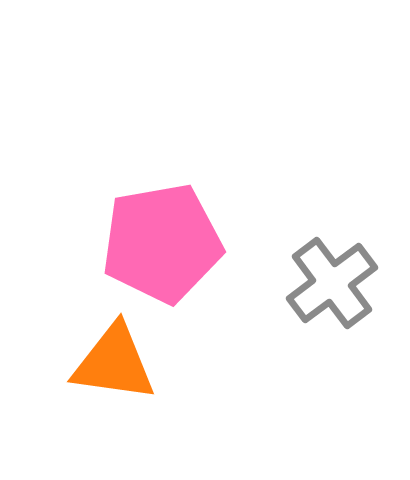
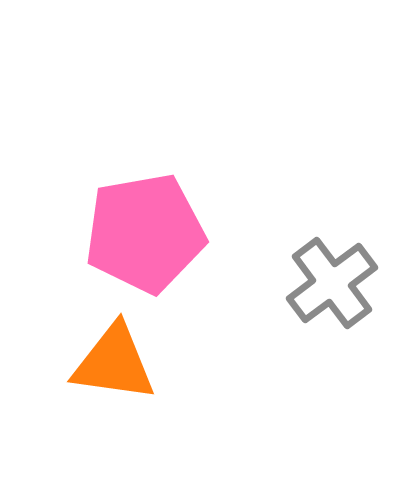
pink pentagon: moved 17 px left, 10 px up
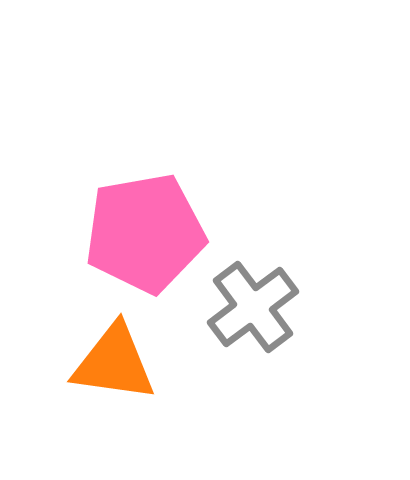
gray cross: moved 79 px left, 24 px down
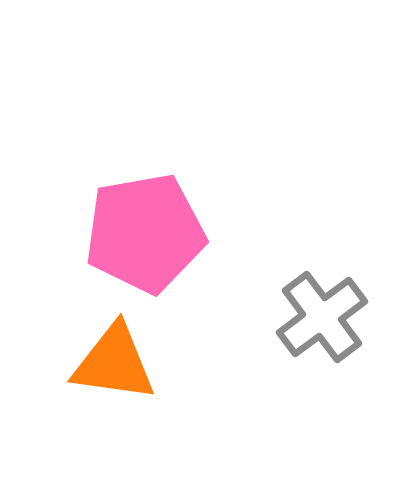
gray cross: moved 69 px right, 10 px down
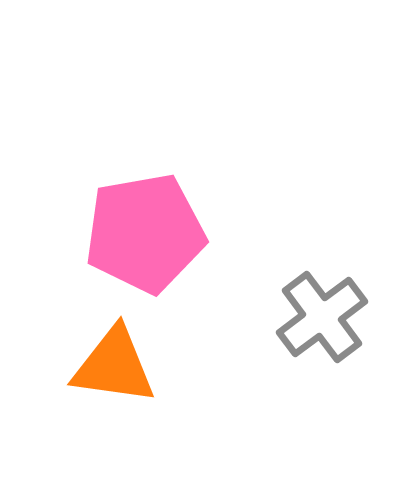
orange triangle: moved 3 px down
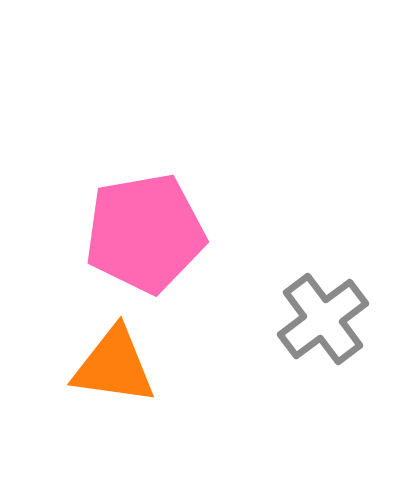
gray cross: moved 1 px right, 2 px down
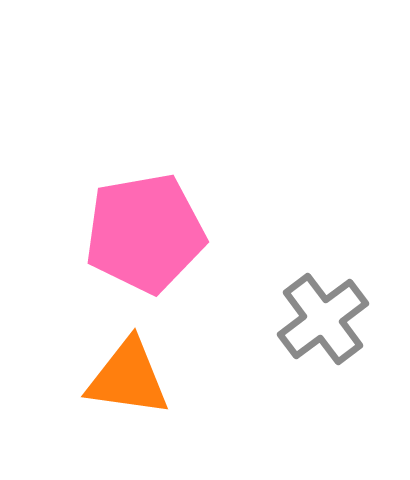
orange triangle: moved 14 px right, 12 px down
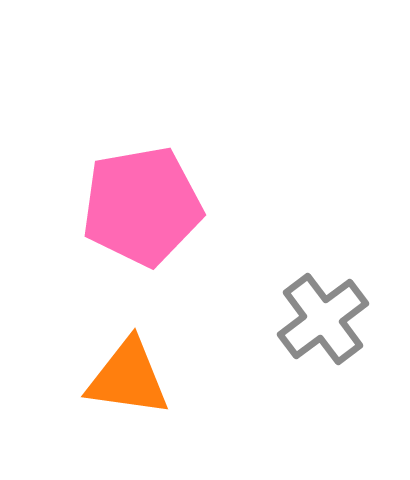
pink pentagon: moved 3 px left, 27 px up
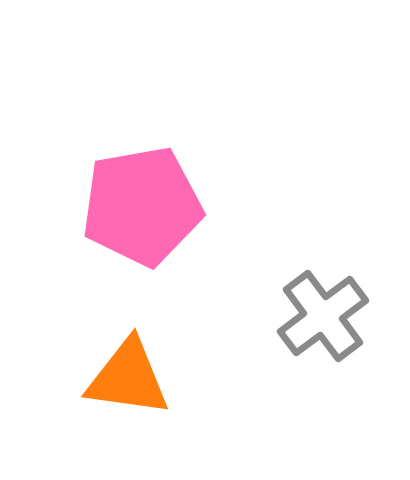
gray cross: moved 3 px up
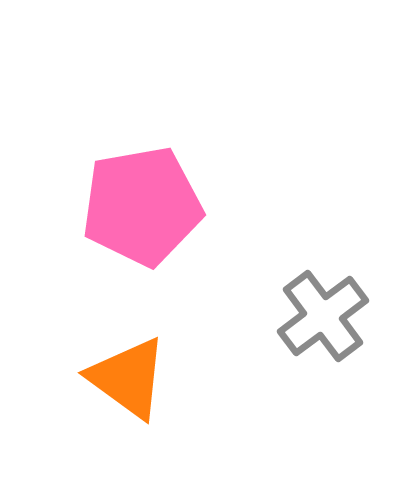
orange triangle: rotated 28 degrees clockwise
